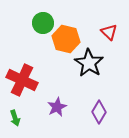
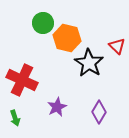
red triangle: moved 8 px right, 14 px down
orange hexagon: moved 1 px right, 1 px up
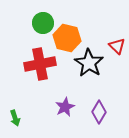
red cross: moved 18 px right, 16 px up; rotated 36 degrees counterclockwise
purple star: moved 8 px right
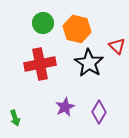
orange hexagon: moved 10 px right, 9 px up
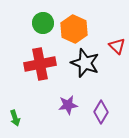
orange hexagon: moved 3 px left; rotated 12 degrees clockwise
black star: moved 4 px left; rotated 12 degrees counterclockwise
purple star: moved 3 px right, 2 px up; rotated 18 degrees clockwise
purple diamond: moved 2 px right
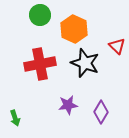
green circle: moved 3 px left, 8 px up
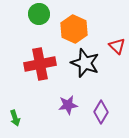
green circle: moved 1 px left, 1 px up
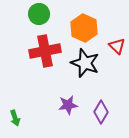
orange hexagon: moved 10 px right, 1 px up
red cross: moved 5 px right, 13 px up
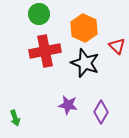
purple star: rotated 18 degrees clockwise
